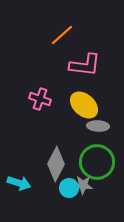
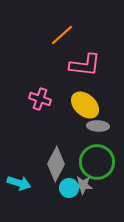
yellow ellipse: moved 1 px right
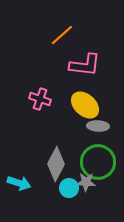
green circle: moved 1 px right
gray star: moved 3 px right, 3 px up
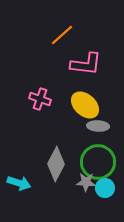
pink L-shape: moved 1 px right, 1 px up
cyan circle: moved 36 px right
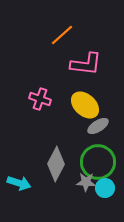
gray ellipse: rotated 35 degrees counterclockwise
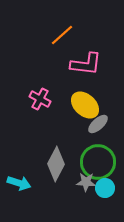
pink cross: rotated 10 degrees clockwise
gray ellipse: moved 2 px up; rotated 10 degrees counterclockwise
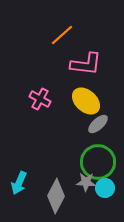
yellow ellipse: moved 1 px right, 4 px up
gray diamond: moved 32 px down
cyan arrow: rotated 95 degrees clockwise
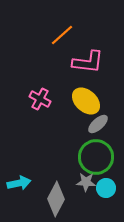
pink L-shape: moved 2 px right, 2 px up
green circle: moved 2 px left, 5 px up
cyan arrow: rotated 125 degrees counterclockwise
cyan circle: moved 1 px right
gray diamond: moved 3 px down
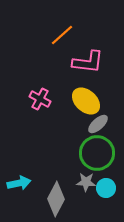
green circle: moved 1 px right, 4 px up
